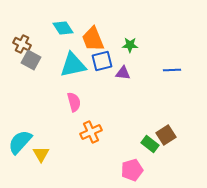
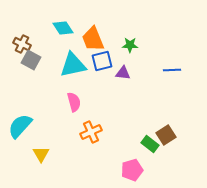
cyan semicircle: moved 16 px up
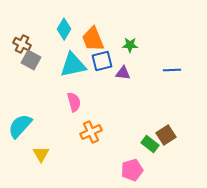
cyan diamond: moved 1 px right, 1 px down; rotated 65 degrees clockwise
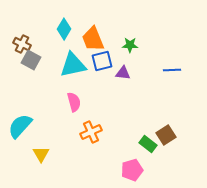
green rectangle: moved 2 px left
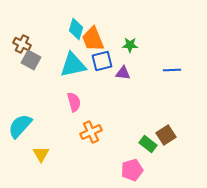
cyan diamond: moved 12 px right; rotated 15 degrees counterclockwise
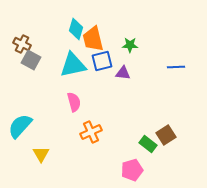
orange trapezoid: rotated 8 degrees clockwise
blue line: moved 4 px right, 3 px up
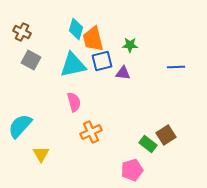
brown cross: moved 12 px up
